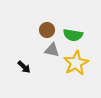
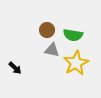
black arrow: moved 9 px left, 1 px down
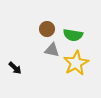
brown circle: moved 1 px up
